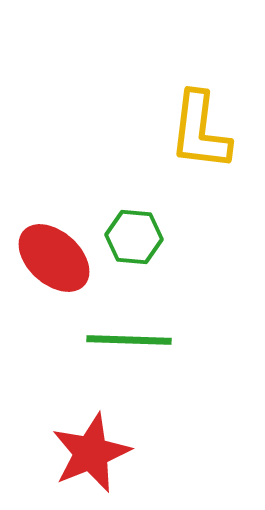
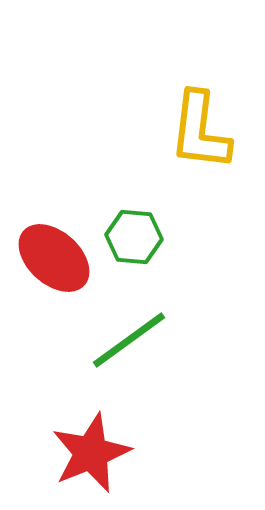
green line: rotated 38 degrees counterclockwise
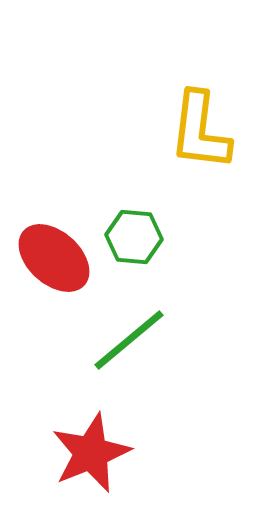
green line: rotated 4 degrees counterclockwise
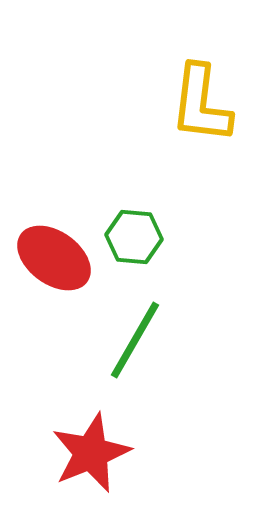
yellow L-shape: moved 1 px right, 27 px up
red ellipse: rotated 6 degrees counterclockwise
green line: moved 6 px right; rotated 20 degrees counterclockwise
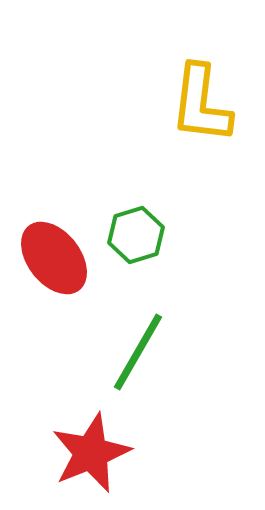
green hexagon: moved 2 px right, 2 px up; rotated 22 degrees counterclockwise
red ellipse: rotated 16 degrees clockwise
green line: moved 3 px right, 12 px down
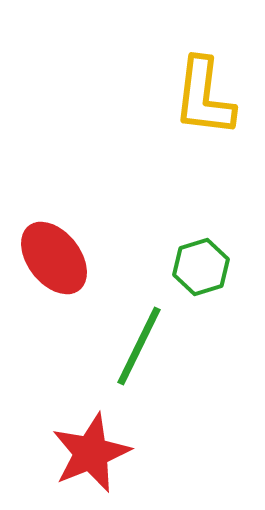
yellow L-shape: moved 3 px right, 7 px up
green hexagon: moved 65 px right, 32 px down
green line: moved 1 px right, 6 px up; rotated 4 degrees counterclockwise
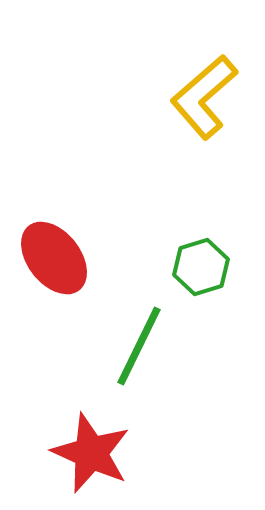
yellow L-shape: rotated 42 degrees clockwise
red star: rotated 26 degrees counterclockwise
